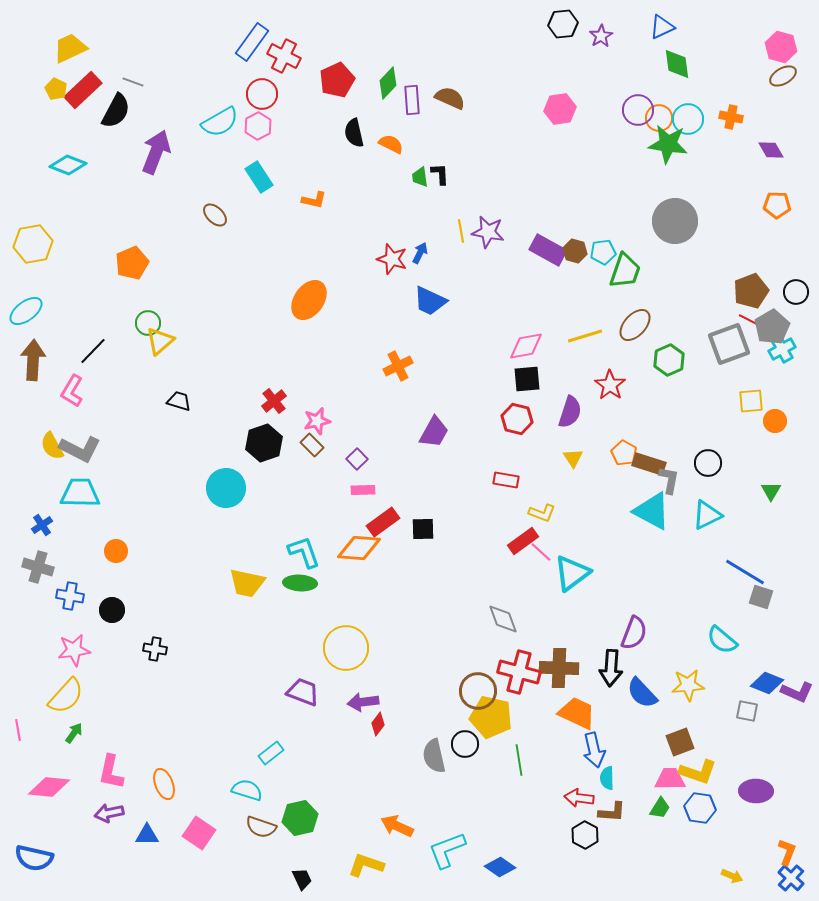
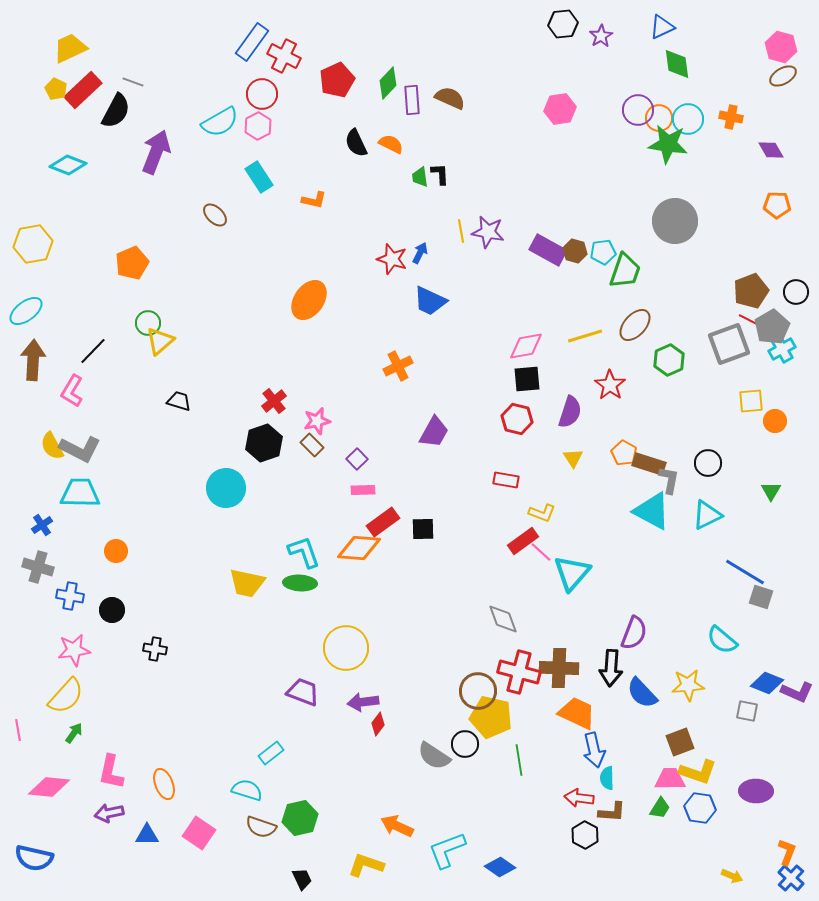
black semicircle at (354, 133): moved 2 px right, 10 px down; rotated 12 degrees counterclockwise
cyan triangle at (572, 573): rotated 12 degrees counterclockwise
gray semicircle at (434, 756): rotated 44 degrees counterclockwise
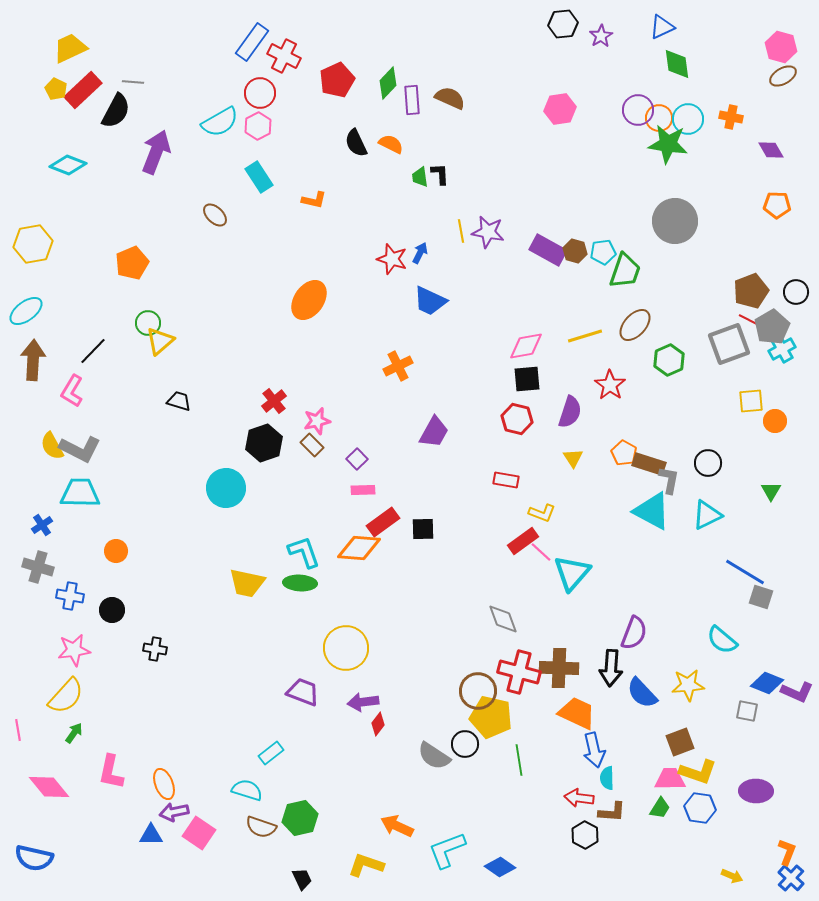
gray line at (133, 82): rotated 15 degrees counterclockwise
red circle at (262, 94): moved 2 px left, 1 px up
pink diamond at (49, 787): rotated 45 degrees clockwise
purple arrow at (109, 813): moved 65 px right, 1 px up
blue triangle at (147, 835): moved 4 px right
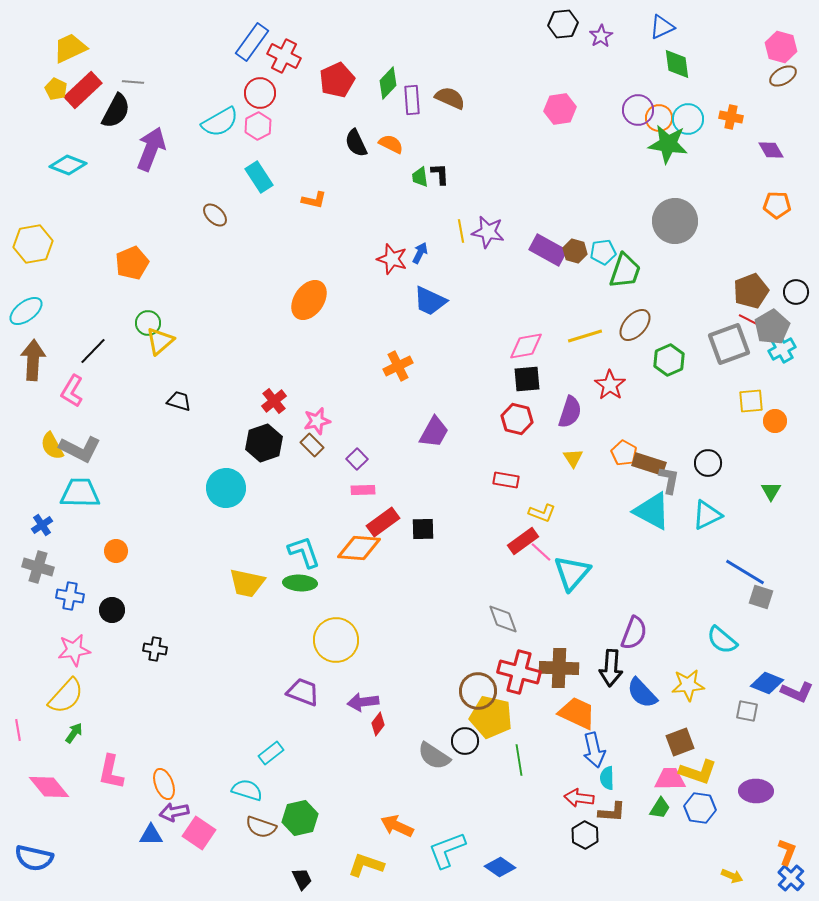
purple arrow at (156, 152): moved 5 px left, 3 px up
yellow circle at (346, 648): moved 10 px left, 8 px up
black circle at (465, 744): moved 3 px up
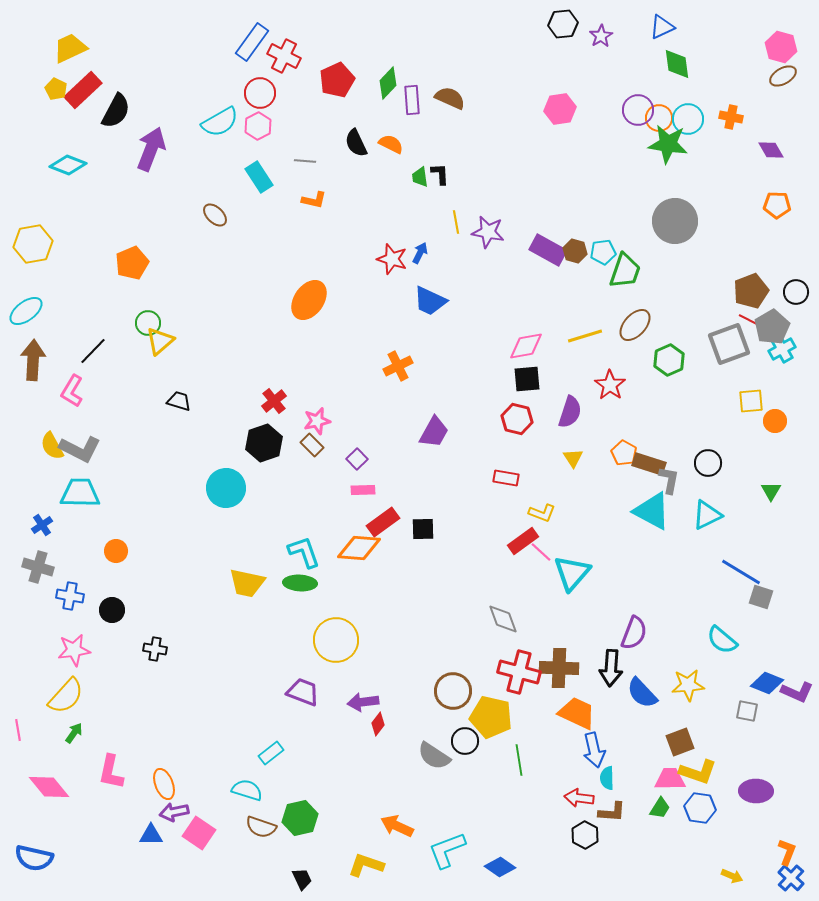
gray line at (133, 82): moved 172 px right, 79 px down
yellow line at (461, 231): moved 5 px left, 9 px up
red rectangle at (506, 480): moved 2 px up
blue line at (745, 572): moved 4 px left
brown circle at (478, 691): moved 25 px left
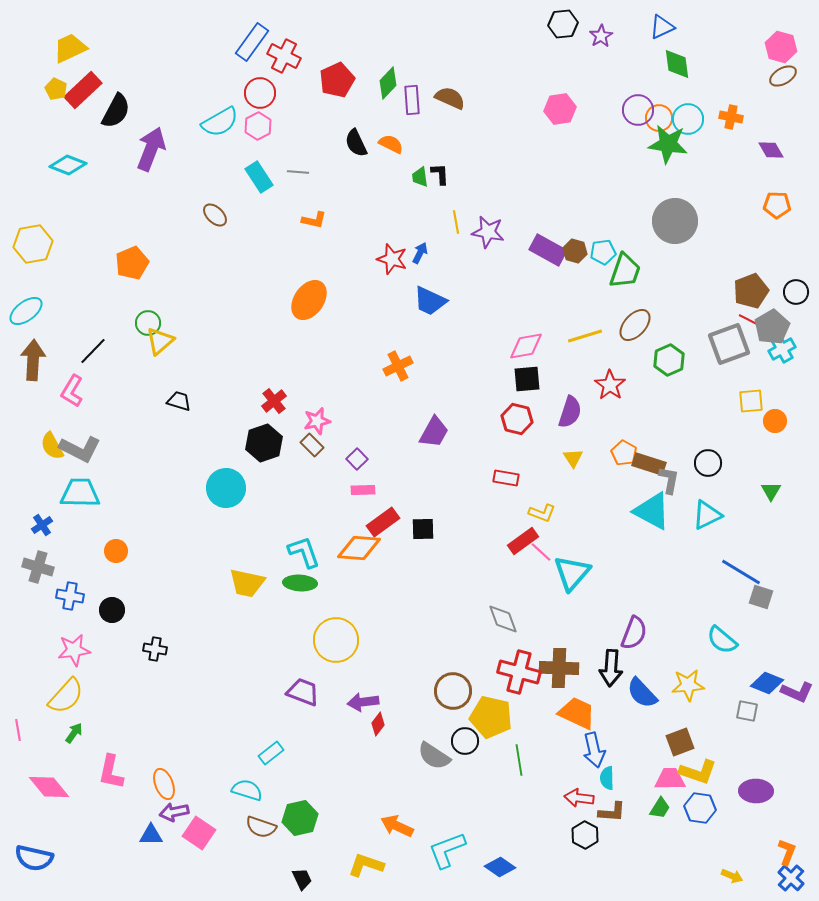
gray line at (305, 161): moved 7 px left, 11 px down
orange L-shape at (314, 200): moved 20 px down
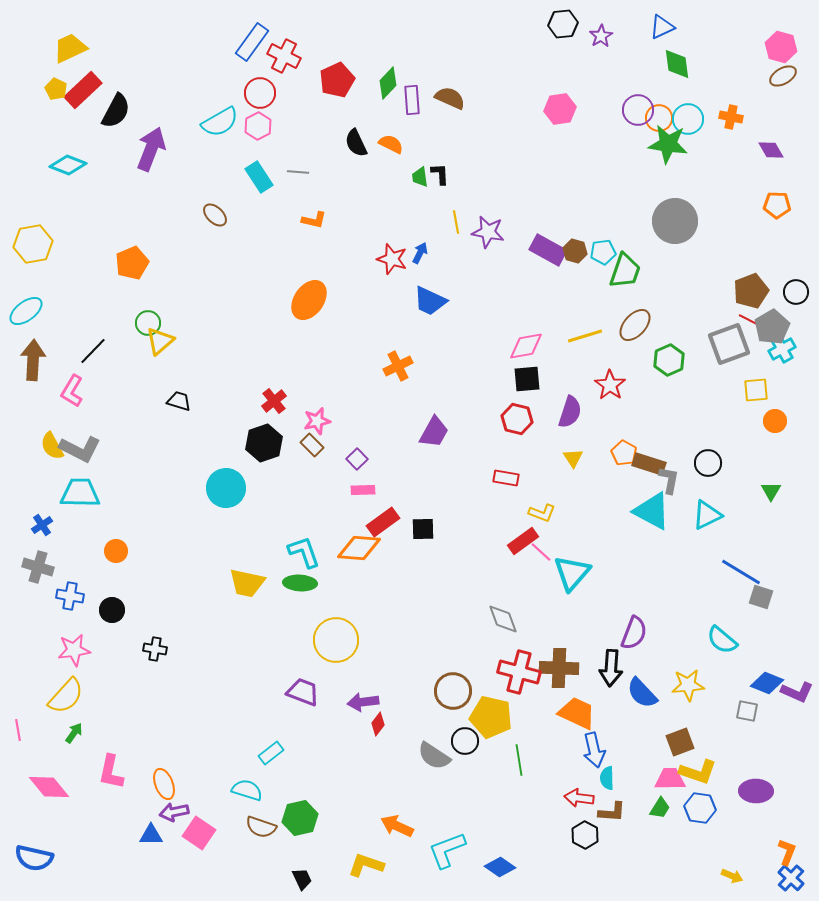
yellow square at (751, 401): moved 5 px right, 11 px up
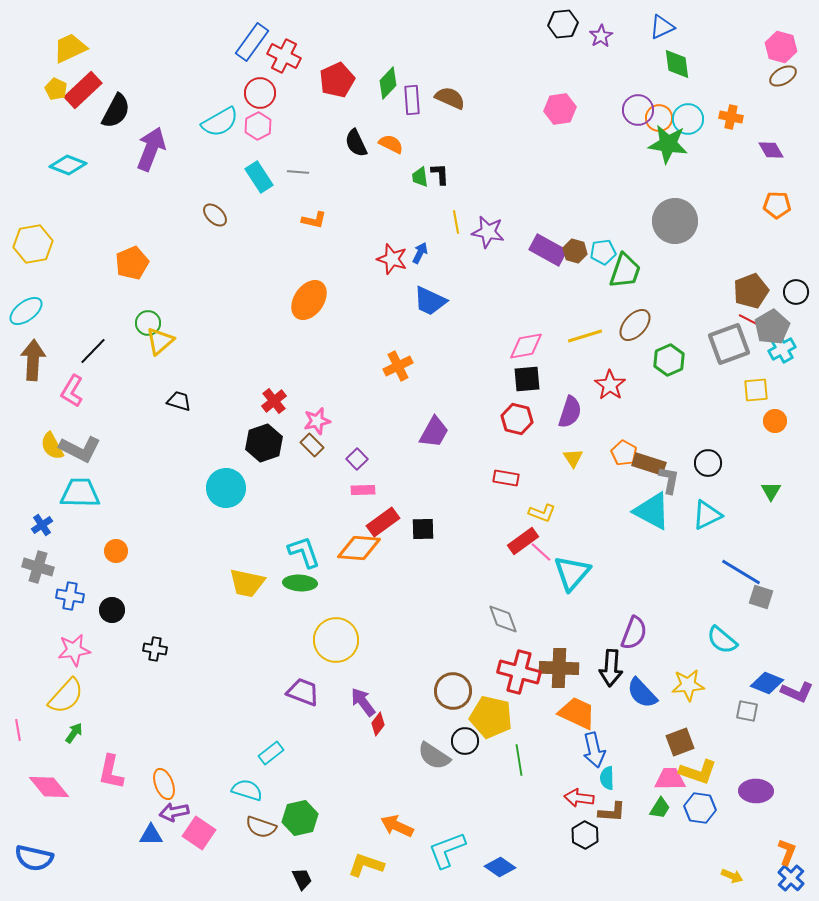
purple arrow at (363, 702): rotated 60 degrees clockwise
